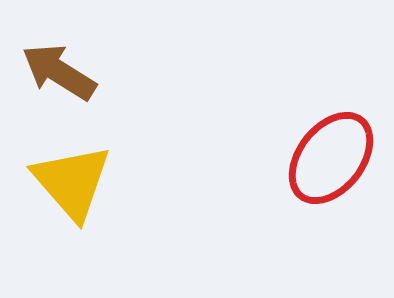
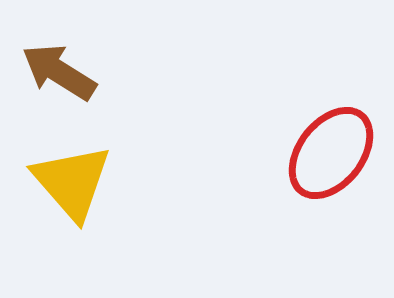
red ellipse: moved 5 px up
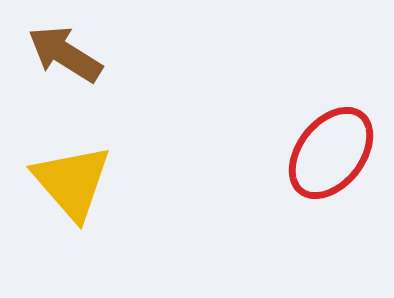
brown arrow: moved 6 px right, 18 px up
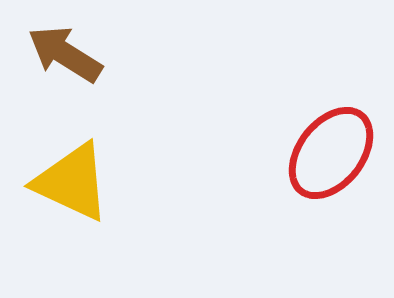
yellow triangle: rotated 24 degrees counterclockwise
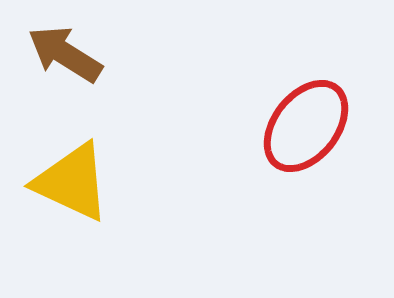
red ellipse: moved 25 px left, 27 px up
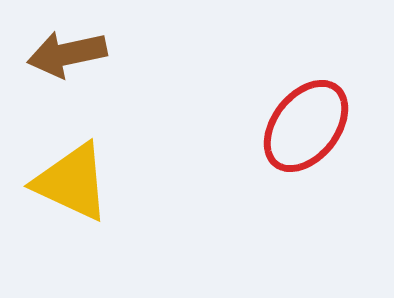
brown arrow: moved 2 px right; rotated 44 degrees counterclockwise
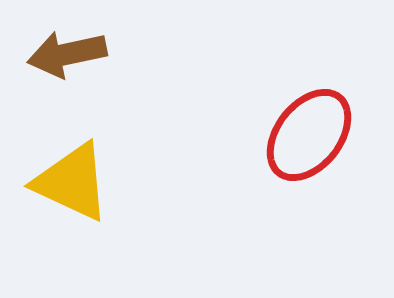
red ellipse: moved 3 px right, 9 px down
